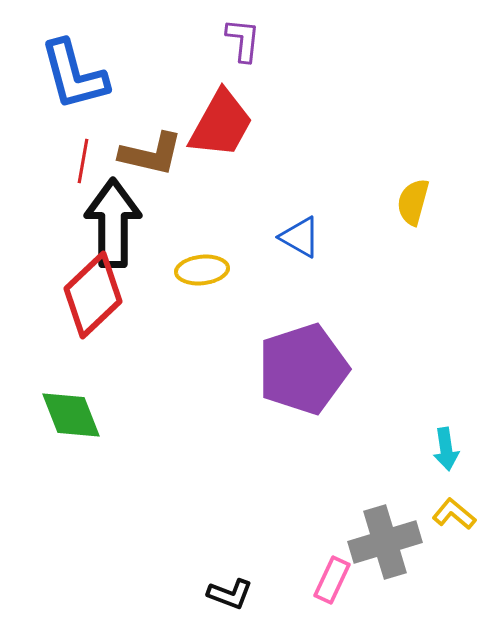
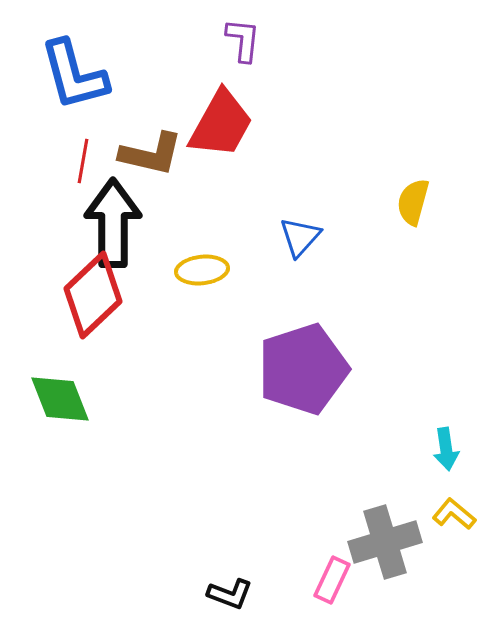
blue triangle: rotated 42 degrees clockwise
green diamond: moved 11 px left, 16 px up
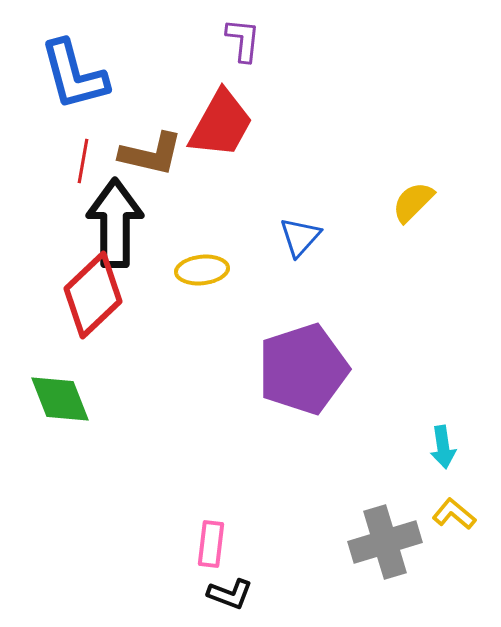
yellow semicircle: rotated 30 degrees clockwise
black arrow: moved 2 px right
cyan arrow: moved 3 px left, 2 px up
pink rectangle: moved 121 px left, 36 px up; rotated 18 degrees counterclockwise
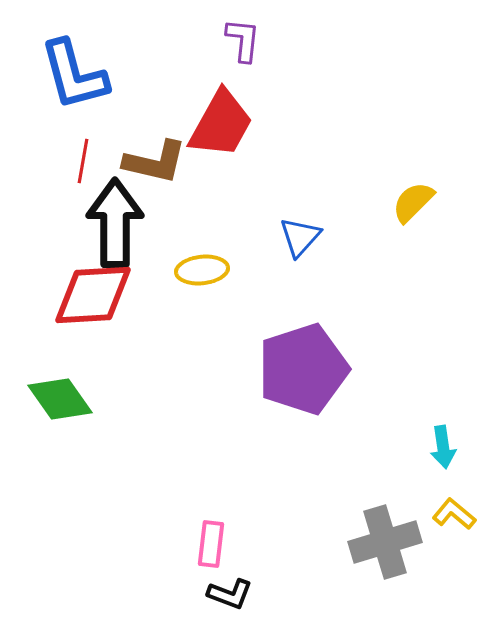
brown L-shape: moved 4 px right, 8 px down
red diamond: rotated 40 degrees clockwise
green diamond: rotated 14 degrees counterclockwise
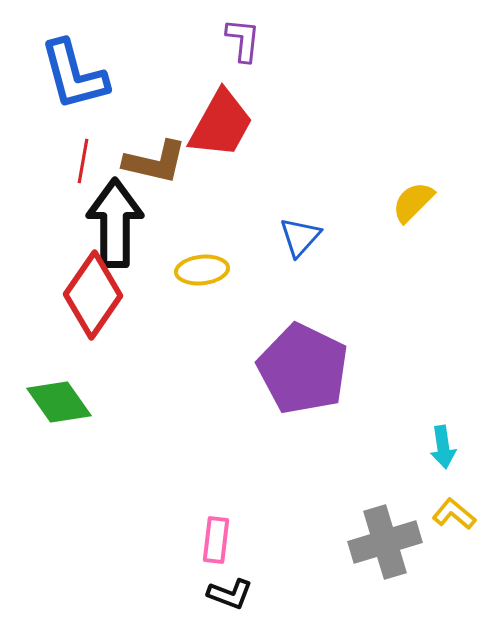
red diamond: rotated 52 degrees counterclockwise
purple pentagon: rotated 28 degrees counterclockwise
green diamond: moved 1 px left, 3 px down
pink rectangle: moved 5 px right, 4 px up
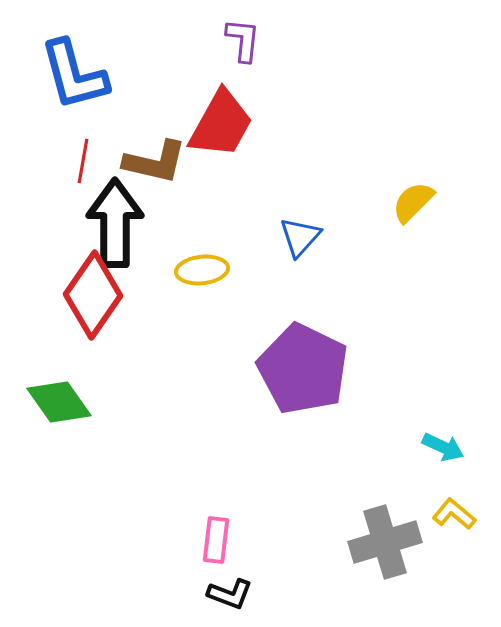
cyan arrow: rotated 57 degrees counterclockwise
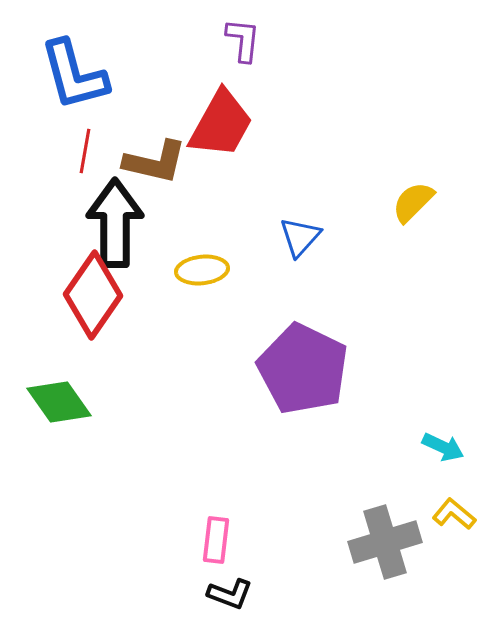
red line: moved 2 px right, 10 px up
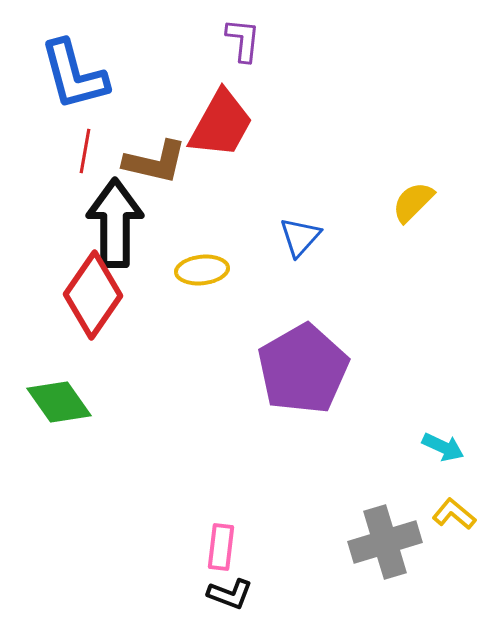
purple pentagon: rotated 16 degrees clockwise
pink rectangle: moved 5 px right, 7 px down
